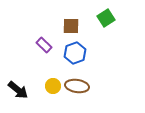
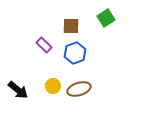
brown ellipse: moved 2 px right, 3 px down; rotated 25 degrees counterclockwise
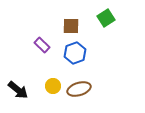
purple rectangle: moved 2 px left
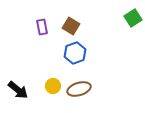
green square: moved 27 px right
brown square: rotated 30 degrees clockwise
purple rectangle: moved 18 px up; rotated 35 degrees clockwise
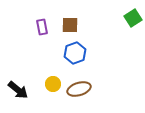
brown square: moved 1 px left, 1 px up; rotated 30 degrees counterclockwise
yellow circle: moved 2 px up
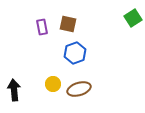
brown square: moved 2 px left, 1 px up; rotated 12 degrees clockwise
black arrow: moved 4 px left; rotated 135 degrees counterclockwise
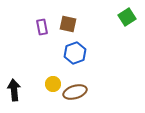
green square: moved 6 px left, 1 px up
brown ellipse: moved 4 px left, 3 px down
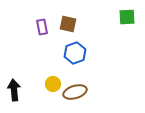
green square: rotated 30 degrees clockwise
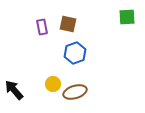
black arrow: rotated 35 degrees counterclockwise
